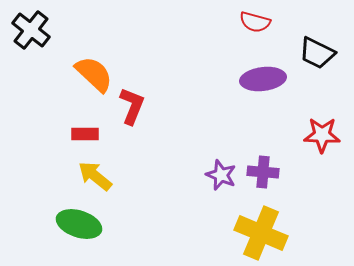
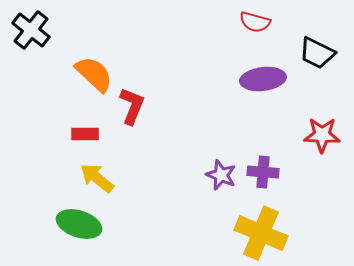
yellow arrow: moved 2 px right, 2 px down
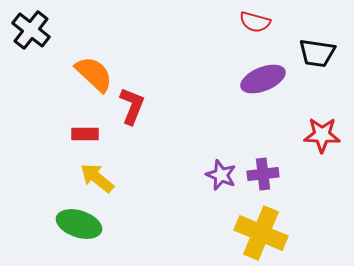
black trapezoid: rotated 18 degrees counterclockwise
purple ellipse: rotated 15 degrees counterclockwise
purple cross: moved 2 px down; rotated 12 degrees counterclockwise
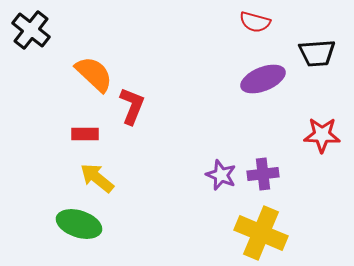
black trapezoid: rotated 12 degrees counterclockwise
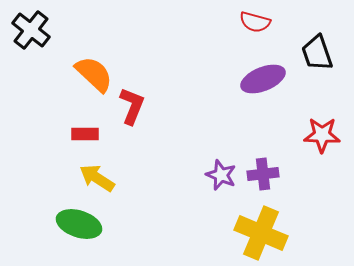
black trapezoid: rotated 75 degrees clockwise
yellow arrow: rotated 6 degrees counterclockwise
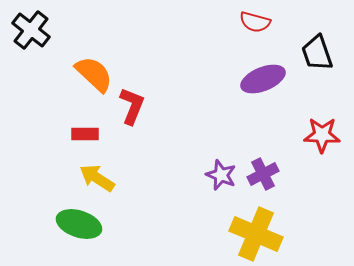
purple cross: rotated 20 degrees counterclockwise
yellow cross: moved 5 px left, 1 px down
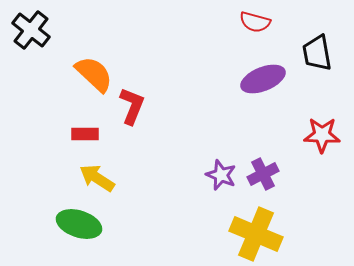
black trapezoid: rotated 9 degrees clockwise
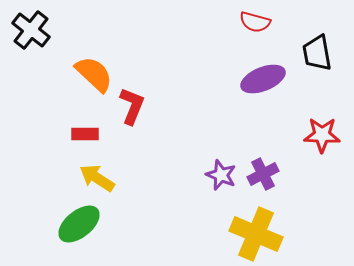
green ellipse: rotated 57 degrees counterclockwise
